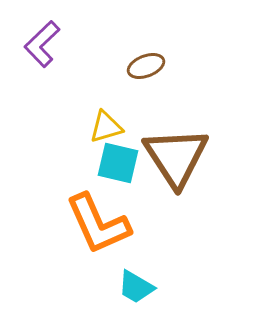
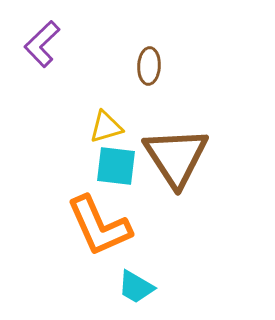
brown ellipse: moved 3 px right; rotated 66 degrees counterclockwise
cyan square: moved 2 px left, 3 px down; rotated 6 degrees counterclockwise
orange L-shape: moved 1 px right, 2 px down
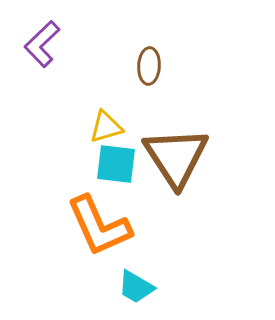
cyan square: moved 2 px up
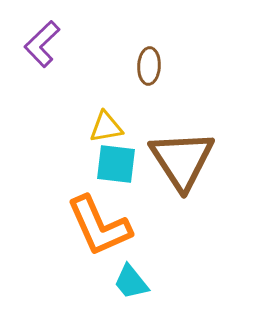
yellow triangle: rotated 6 degrees clockwise
brown triangle: moved 6 px right, 3 px down
cyan trapezoid: moved 5 px left, 5 px up; rotated 21 degrees clockwise
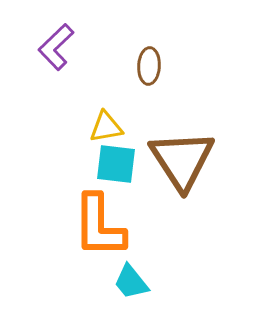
purple L-shape: moved 14 px right, 3 px down
orange L-shape: rotated 24 degrees clockwise
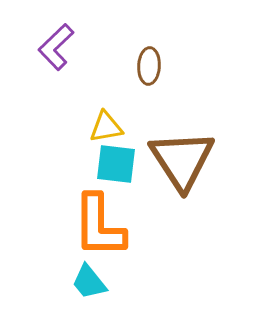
cyan trapezoid: moved 42 px left
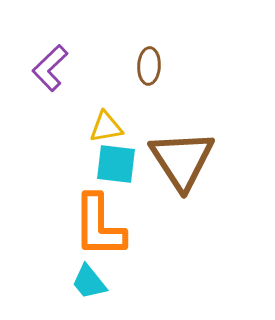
purple L-shape: moved 6 px left, 21 px down
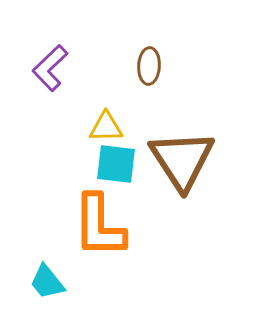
yellow triangle: rotated 9 degrees clockwise
cyan trapezoid: moved 42 px left
